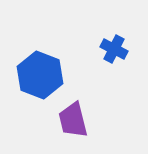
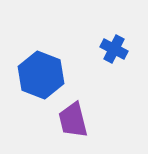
blue hexagon: moved 1 px right
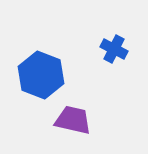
purple trapezoid: rotated 117 degrees clockwise
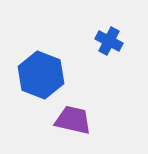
blue cross: moved 5 px left, 8 px up
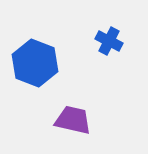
blue hexagon: moved 6 px left, 12 px up
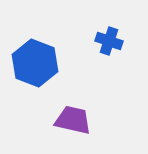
blue cross: rotated 8 degrees counterclockwise
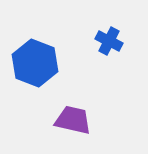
blue cross: rotated 8 degrees clockwise
